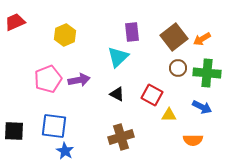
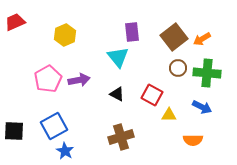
cyan triangle: rotated 25 degrees counterclockwise
pink pentagon: rotated 8 degrees counterclockwise
blue square: rotated 36 degrees counterclockwise
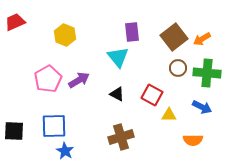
yellow hexagon: rotated 15 degrees counterclockwise
purple arrow: rotated 20 degrees counterclockwise
blue square: rotated 28 degrees clockwise
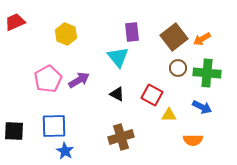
yellow hexagon: moved 1 px right, 1 px up
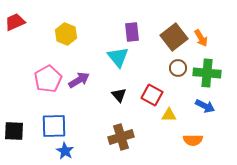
orange arrow: moved 1 px left, 1 px up; rotated 90 degrees counterclockwise
black triangle: moved 2 px right, 1 px down; rotated 21 degrees clockwise
blue arrow: moved 3 px right, 1 px up
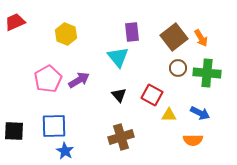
blue arrow: moved 5 px left, 7 px down
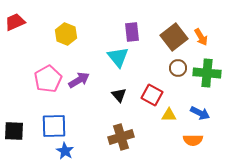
orange arrow: moved 1 px up
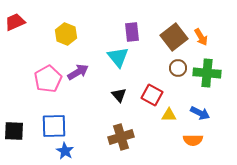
purple arrow: moved 1 px left, 8 px up
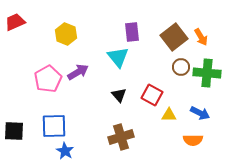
brown circle: moved 3 px right, 1 px up
